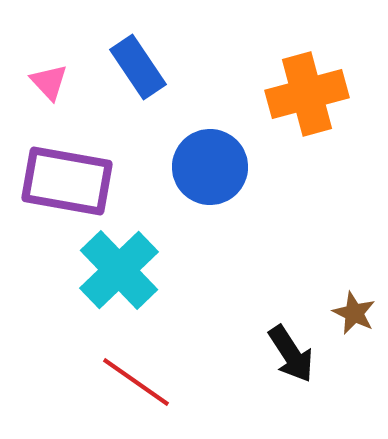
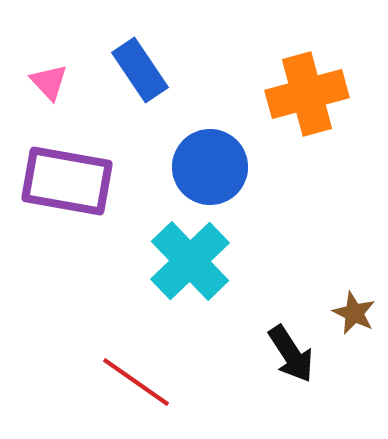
blue rectangle: moved 2 px right, 3 px down
cyan cross: moved 71 px right, 9 px up
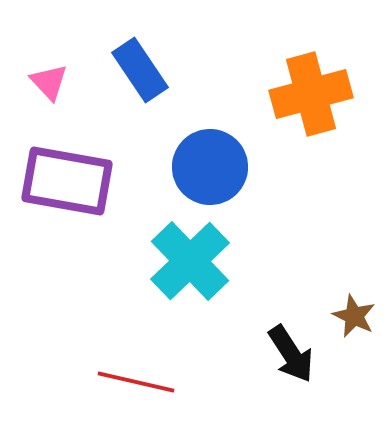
orange cross: moved 4 px right
brown star: moved 3 px down
red line: rotated 22 degrees counterclockwise
